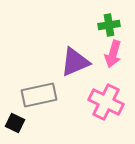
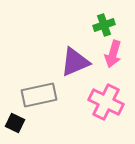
green cross: moved 5 px left; rotated 10 degrees counterclockwise
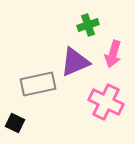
green cross: moved 16 px left
gray rectangle: moved 1 px left, 11 px up
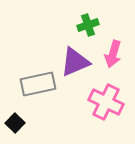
black square: rotated 18 degrees clockwise
